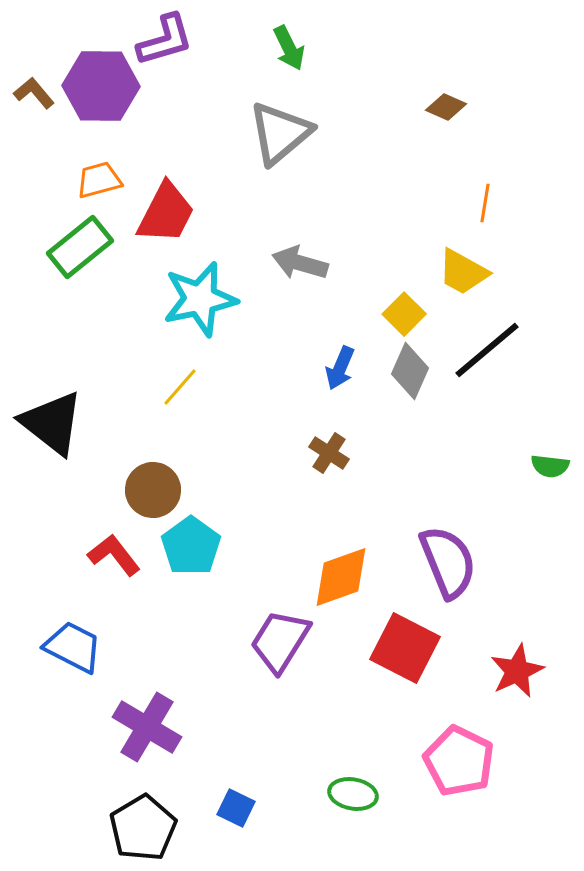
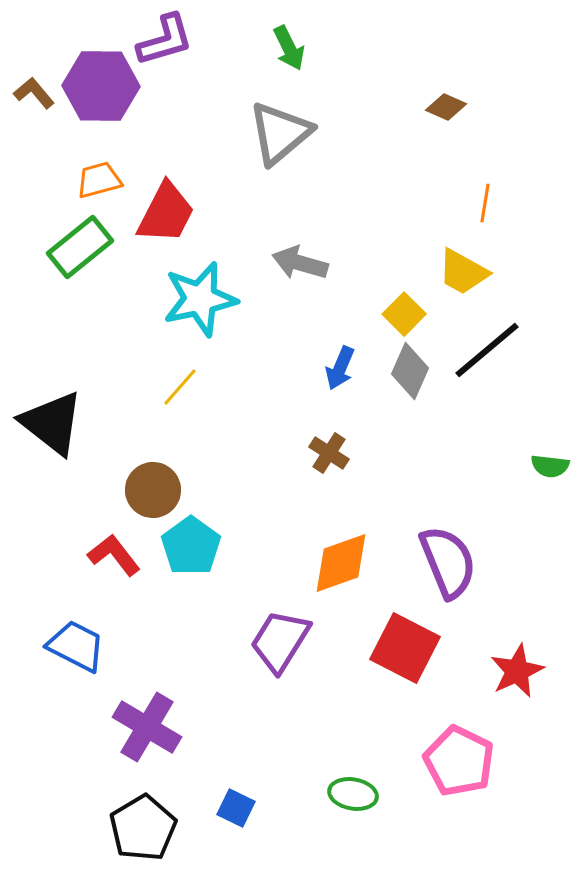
orange diamond: moved 14 px up
blue trapezoid: moved 3 px right, 1 px up
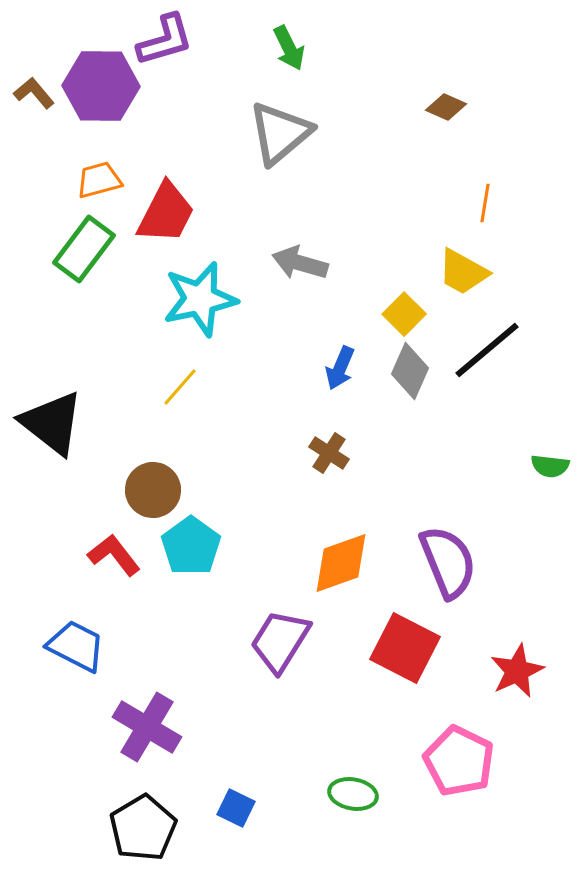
green rectangle: moved 4 px right, 2 px down; rotated 14 degrees counterclockwise
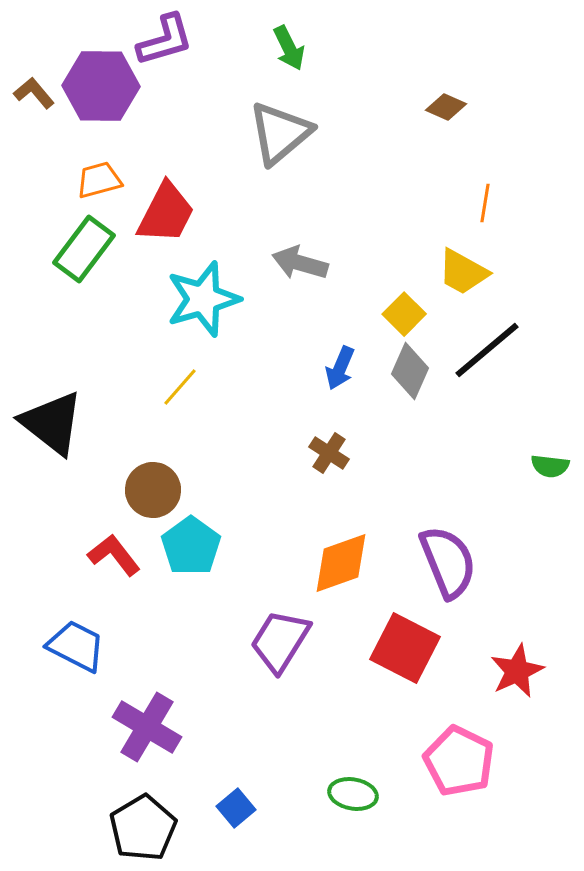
cyan star: moved 3 px right; rotated 4 degrees counterclockwise
blue square: rotated 24 degrees clockwise
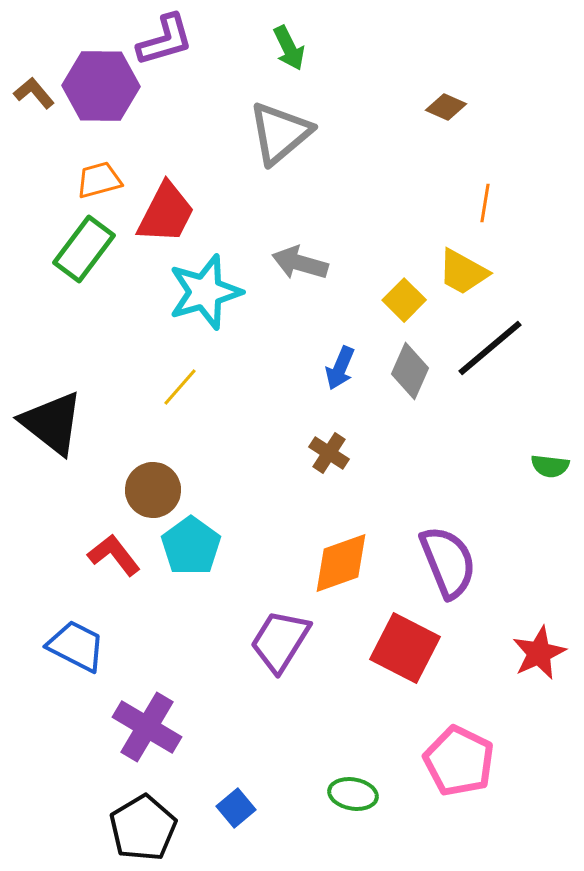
cyan star: moved 2 px right, 7 px up
yellow square: moved 14 px up
black line: moved 3 px right, 2 px up
red star: moved 22 px right, 18 px up
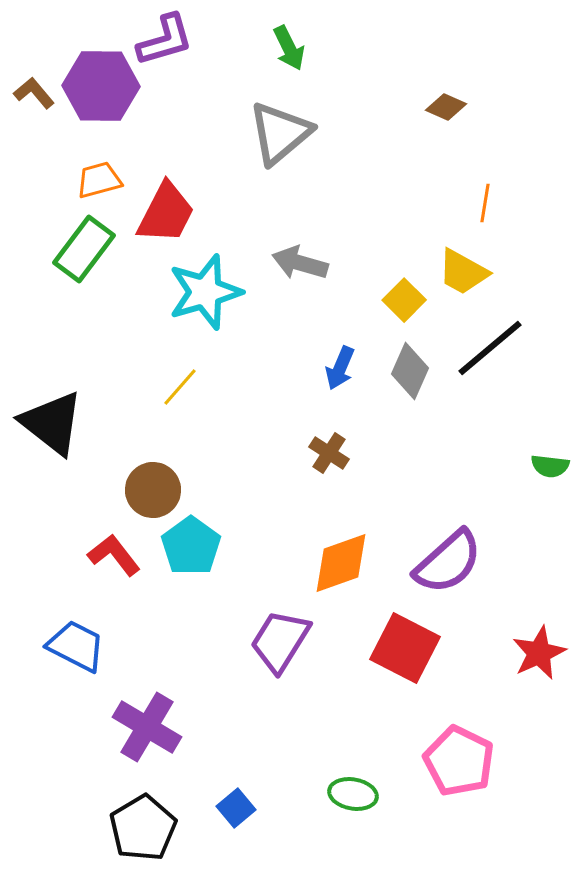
purple semicircle: rotated 70 degrees clockwise
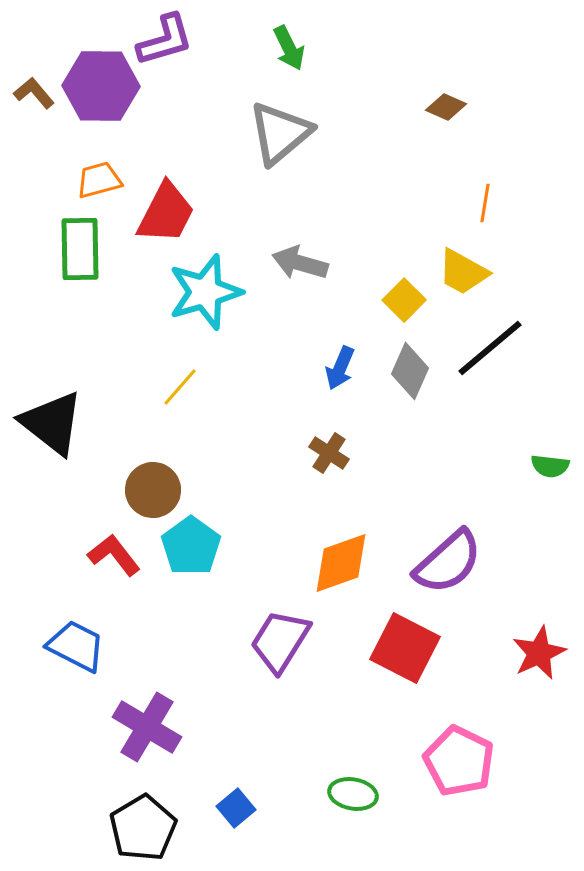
green rectangle: moved 4 px left; rotated 38 degrees counterclockwise
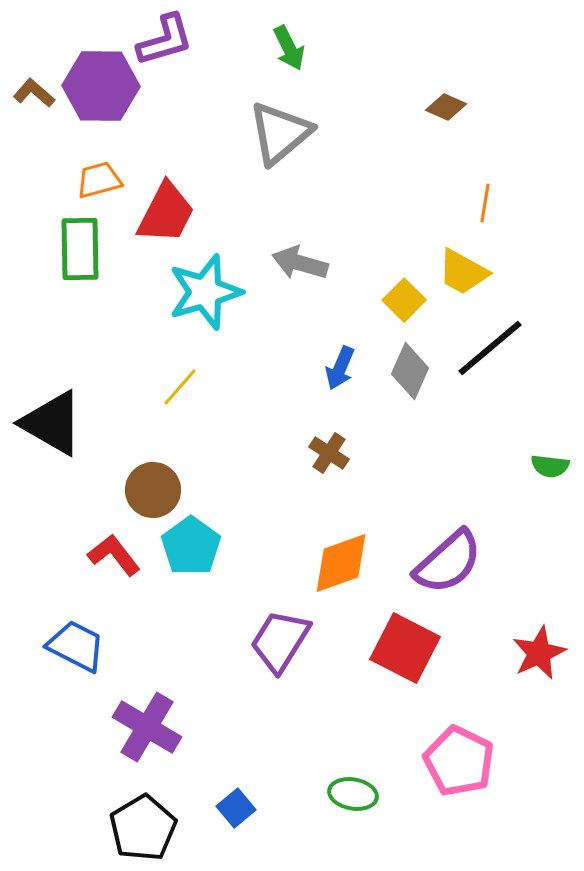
brown L-shape: rotated 9 degrees counterclockwise
black triangle: rotated 8 degrees counterclockwise
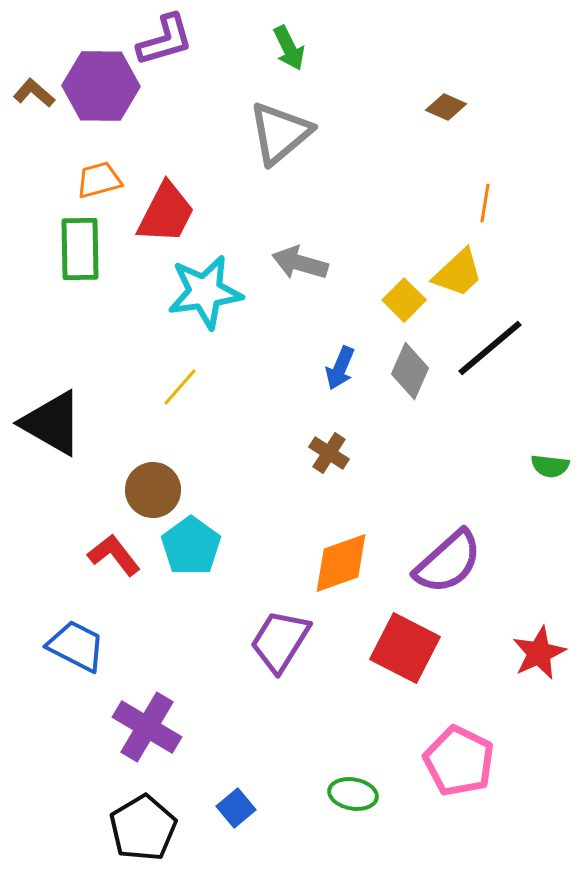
yellow trapezoid: moved 5 px left, 1 px down; rotated 72 degrees counterclockwise
cyan star: rotated 8 degrees clockwise
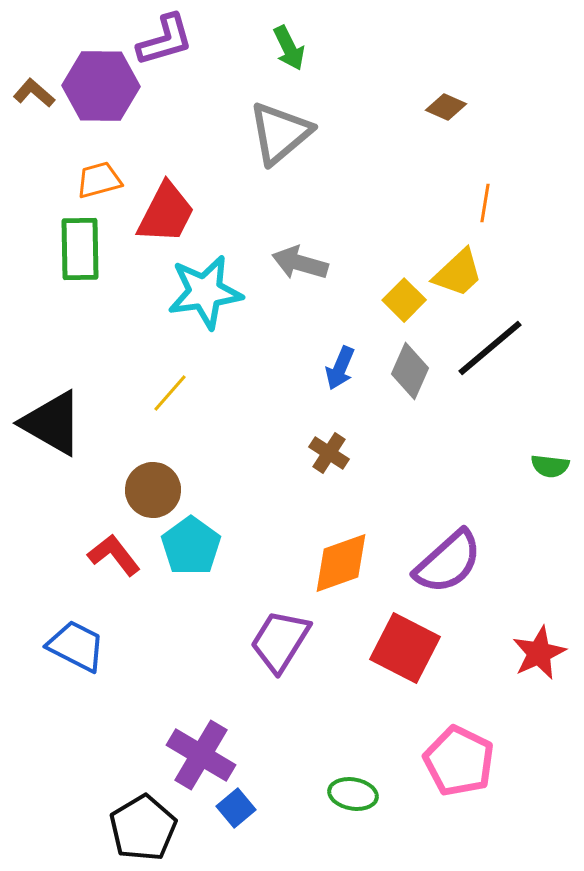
yellow line: moved 10 px left, 6 px down
purple cross: moved 54 px right, 28 px down
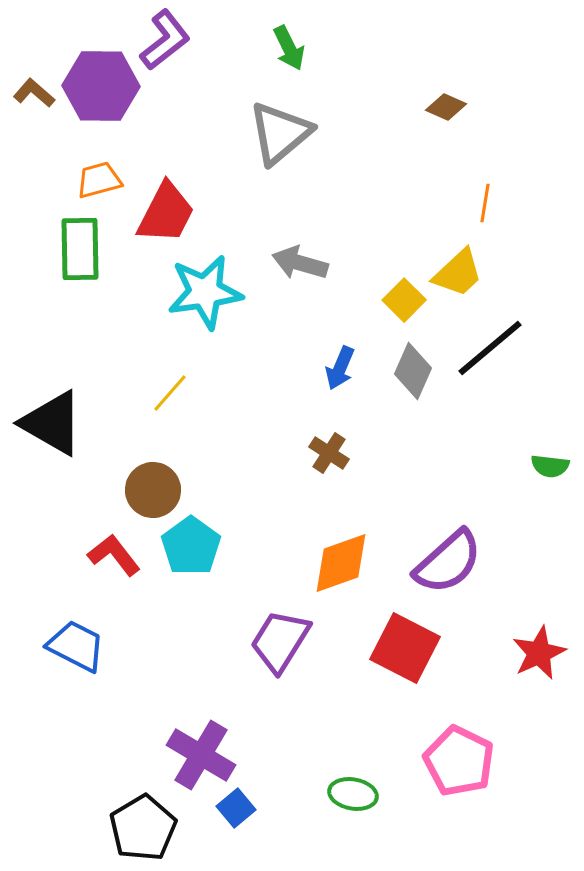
purple L-shape: rotated 22 degrees counterclockwise
gray diamond: moved 3 px right
